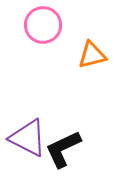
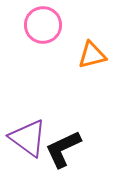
purple triangle: rotated 9 degrees clockwise
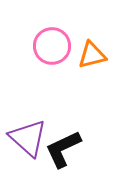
pink circle: moved 9 px right, 21 px down
purple triangle: rotated 6 degrees clockwise
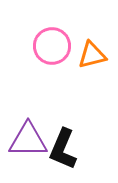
purple triangle: moved 2 px down; rotated 42 degrees counterclockwise
black L-shape: rotated 42 degrees counterclockwise
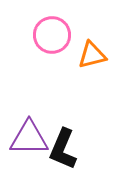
pink circle: moved 11 px up
purple triangle: moved 1 px right, 2 px up
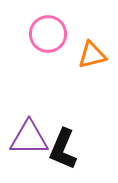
pink circle: moved 4 px left, 1 px up
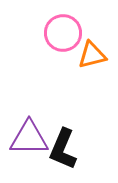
pink circle: moved 15 px right, 1 px up
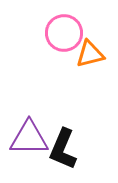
pink circle: moved 1 px right
orange triangle: moved 2 px left, 1 px up
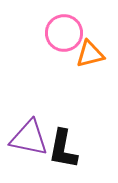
purple triangle: rotated 12 degrees clockwise
black L-shape: rotated 12 degrees counterclockwise
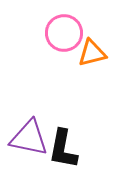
orange triangle: moved 2 px right, 1 px up
